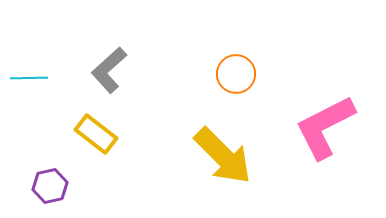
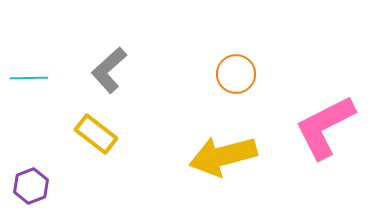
yellow arrow: rotated 120 degrees clockwise
purple hexagon: moved 19 px left; rotated 8 degrees counterclockwise
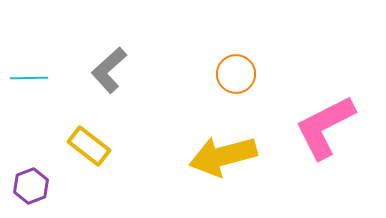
yellow rectangle: moved 7 px left, 12 px down
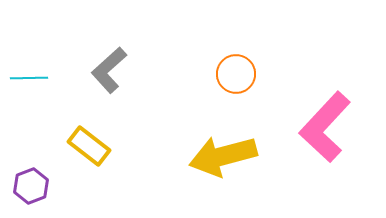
pink L-shape: rotated 20 degrees counterclockwise
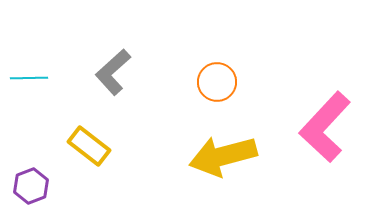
gray L-shape: moved 4 px right, 2 px down
orange circle: moved 19 px left, 8 px down
